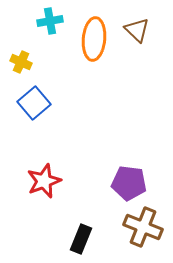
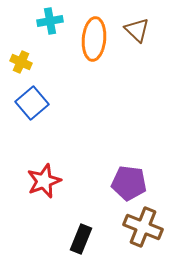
blue square: moved 2 px left
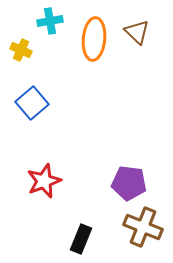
brown triangle: moved 2 px down
yellow cross: moved 12 px up
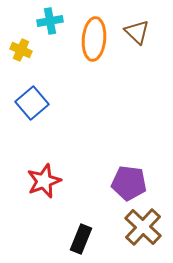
brown cross: rotated 21 degrees clockwise
